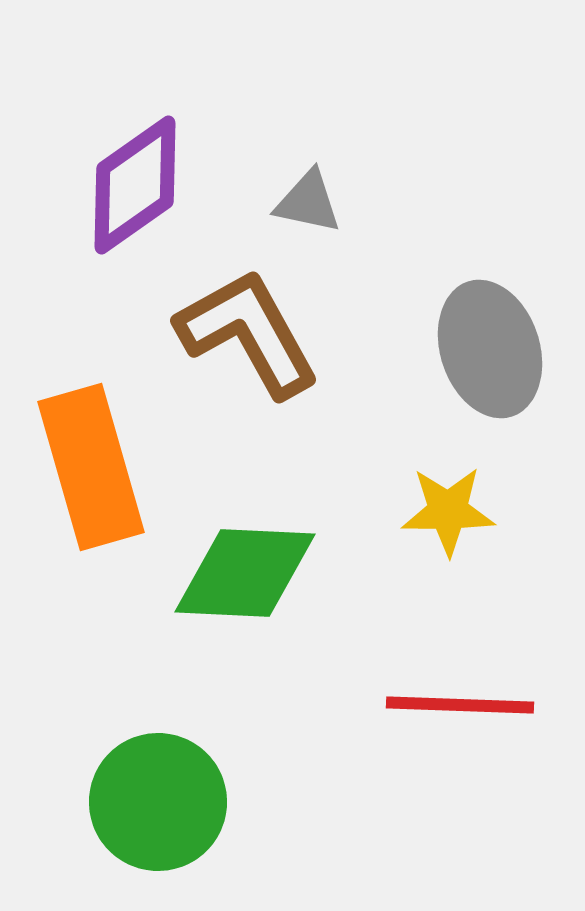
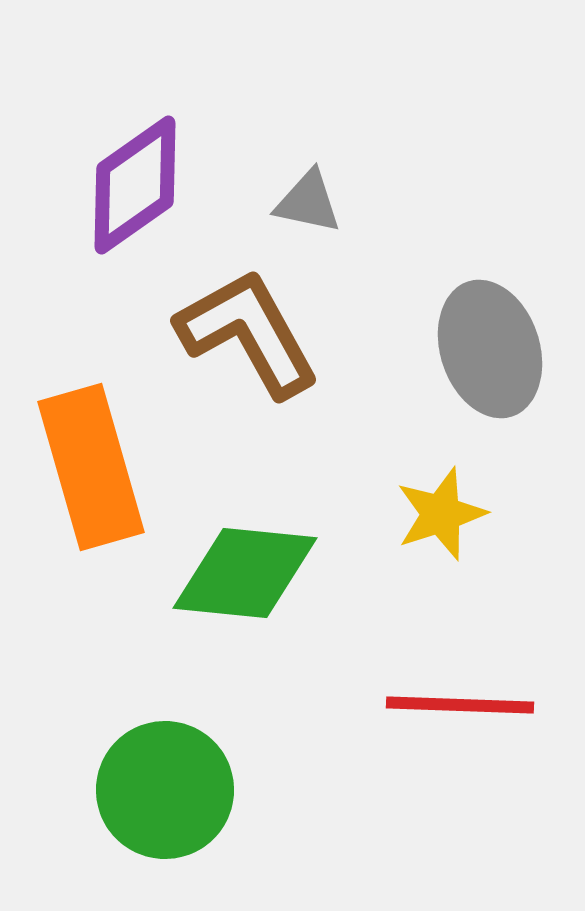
yellow star: moved 7 px left, 3 px down; rotated 18 degrees counterclockwise
green diamond: rotated 3 degrees clockwise
green circle: moved 7 px right, 12 px up
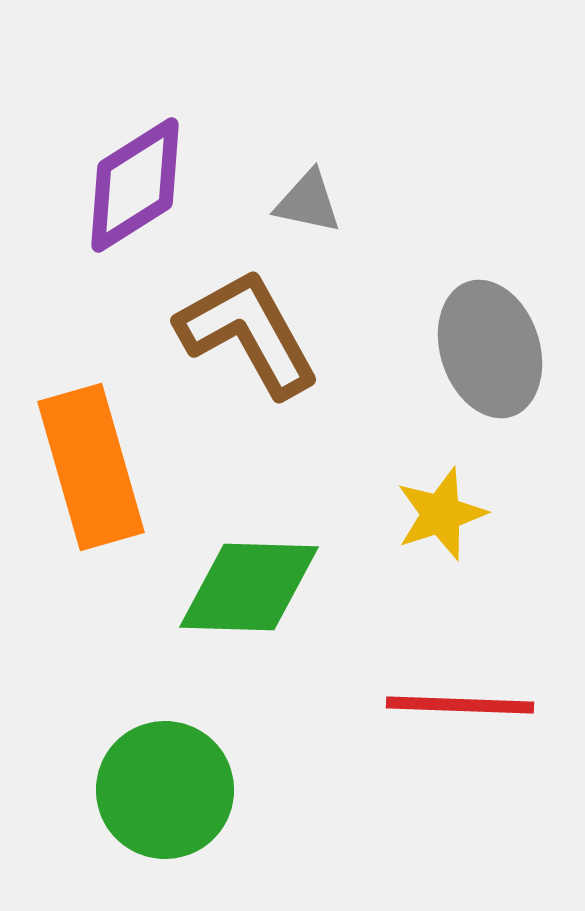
purple diamond: rotated 3 degrees clockwise
green diamond: moved 4 px right, 14 px down; rotated 4 degrees counterclockwise
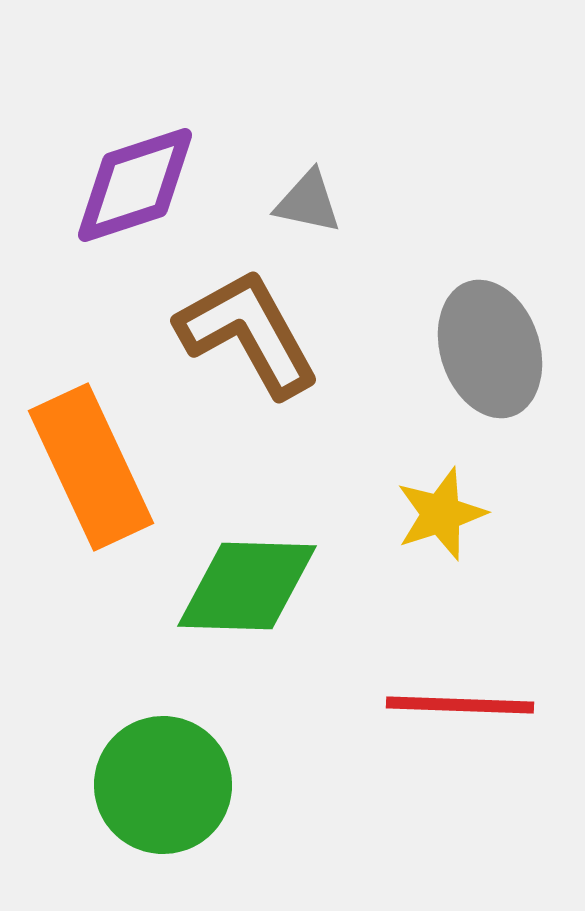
purple diamond: rotated 14 degrees clockwise
orange rectangle: rotated 9 degrees counterclockwise
green diamond: moved 2 px left, 1 px up
green circle: moved 2 px left, 5 px up
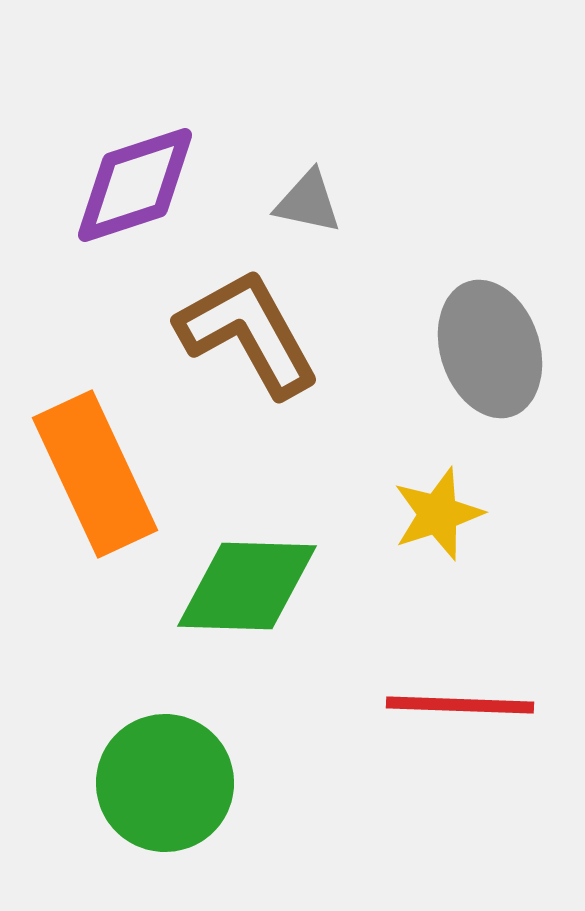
orange rectangle: moved 4 px right, 7 px down
yellow star: moved 3 px left
green circle: moved 2 px right, 2 px up
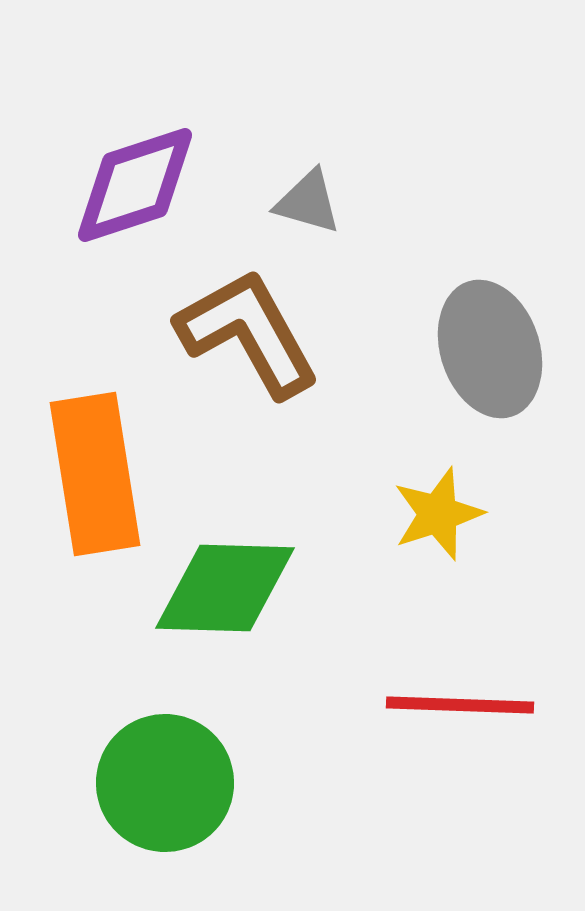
gray triangle: rotated 4 degrees clockwise
orange rectangle: rotated 16 degrees clockwise
green diamond: moved 22 px left, 2 px down
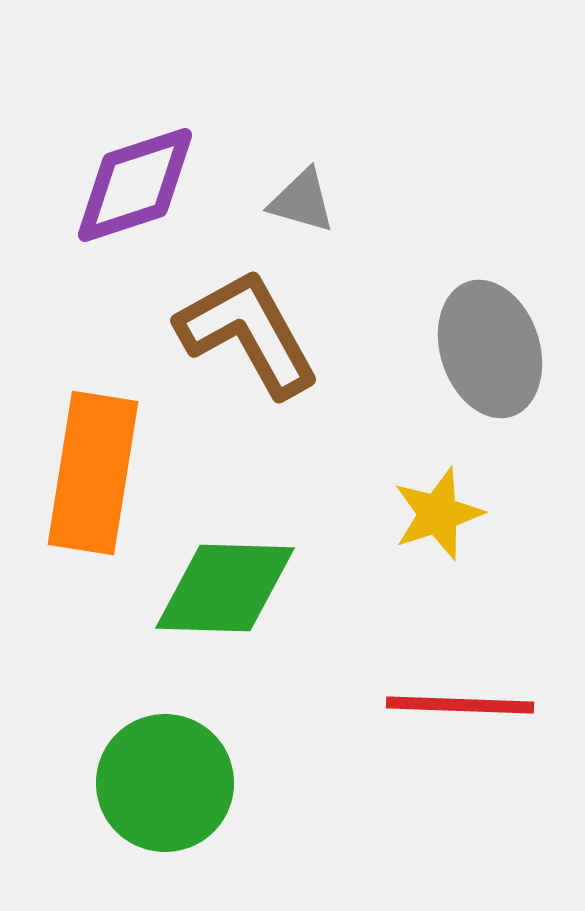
gray triangle: moved 6 px left, 1 px up
orange rectangle: moved 2 px left, 1 px up; rotated 18 degrees clockwise
